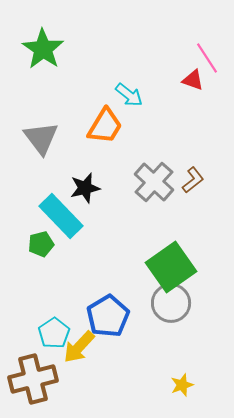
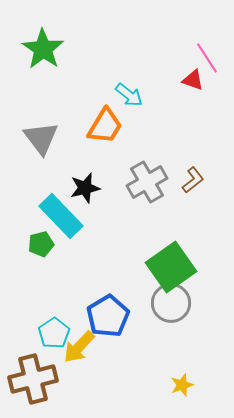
gray cross: moved 7 px left; rotated 18 degrees clockwise
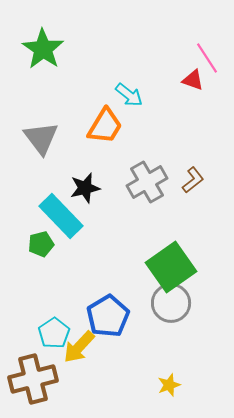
yellow star: moved 13 px left
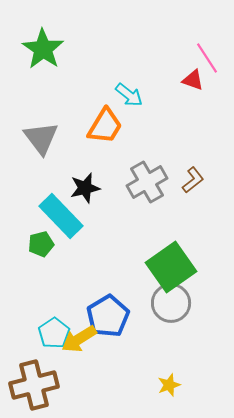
yellow arrow: moved 8 px up; rotated 15 degrees clockwise
brown cross: moved 1 px right, 6 px down
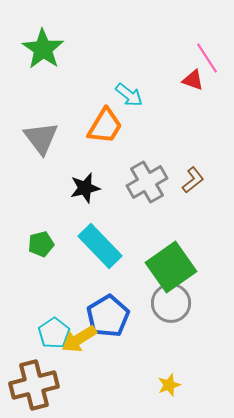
cyan rectangle: moved 39 px right, 30 px down
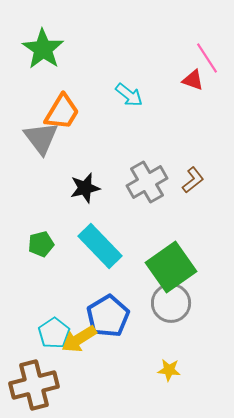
orange trapezoid: moved 43 px left, 14 px up
yellow star: moved 15 px up; rotated 25 degrees clockwise
